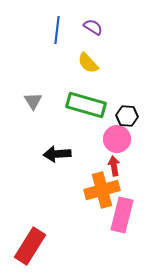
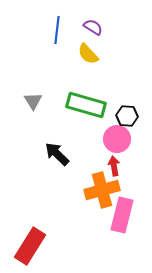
yellow semicircle: moved 9 px up
black arrow: rotated 48 degrees clockwise
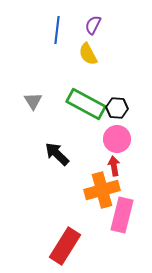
purple semicircle: moved 2 px up; rotated 96 degrees counterclockwise
yellow semicircle: rotated 15 degrees clockwise
green rectangle: moved 1 px up; rotated 12 degrees clockwise
black hexagon: moved 10 px left, 8 px up
red rectangle: moved 35 px right
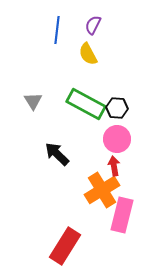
orange cross: rotated 16 degrees counterclockwise
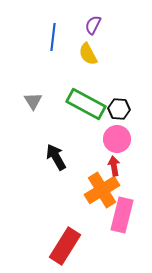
blue line: moved 4 px left, 7 px down
black hexagon: moved 2 px right, 1 px down
black arrow: moved 1 px left, 3 px down; rotated 16 degrees clockwise
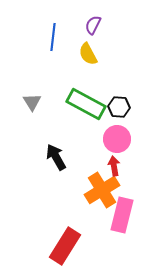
gray triangle: moved 1 px left, 1 px down
black hexagon: moved 2 px up
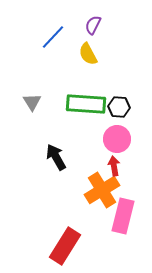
blue line: rotated 36 degrees clockwise
green rectangle: rotated 24 degrees counterclockwise
pink rectangle: moved 1 px right, 1 px down
